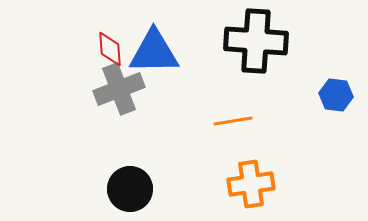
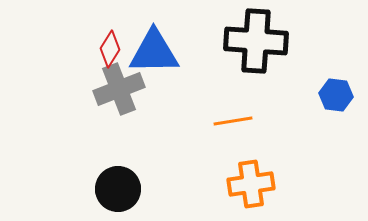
red diamond: rotated 36 degrees clockwise
black circle: moved 12 px left
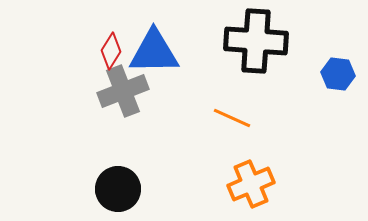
red diamond: moved 1 px right, 2 px down
gray cross: moved 4 px right, 2 px down
blue hexagon: moved 2 px right, 21 px up
orange line: moved 1 px left, 3 px up; rotated 33 degrees clockwise
orange cross: rotated 15 degrees counterclockwise
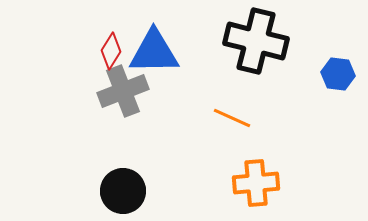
black cross: rotated 10 degrees clockwise
orange cross: moved 5 px right, 1 px up; rotated 18 degrees clockwise
black circle: moved 5 px right, 2 px down
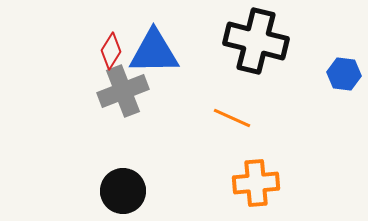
blue hexagon: moved 6 px right
